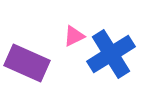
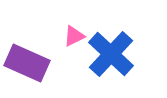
blue cross: rotated 15 degrees counterclockwise
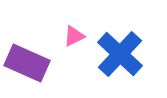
blue cross: moved 9 px right
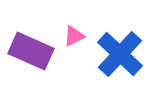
purple rectangle: moved 4 px right, 12 px up
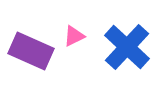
blue cross: moved 7 px right, 7 px up
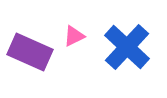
purple rectangle: moved 1 px left, 1 px down
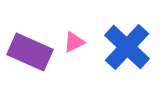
pink triangle: moved 6 px down
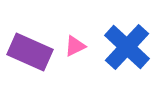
pink triangle: moved 1 px right, 4 px down
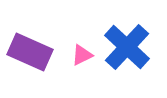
pink triangle: moved 7 px right, 9 px down
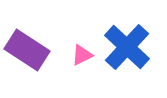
purple rectangle: moved 3 px left, 2 px up; rotated 9 degrees clockwise
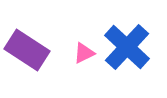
pink triangle: moved 2 px right, 2 px up
